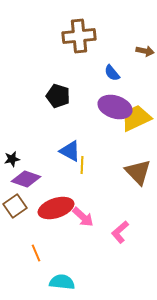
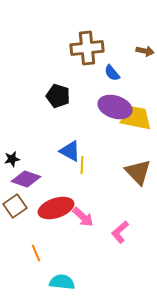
brown cross: moved 8 px right, 12 px down
yellow trapezoid: rotated 36 degrees clockwise
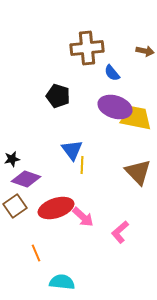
blue triangle: moved 2 px right, 1 px up; rotated 25 degrees clockwise
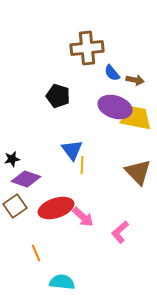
brown arrow: moved 10 px left, 29 px down
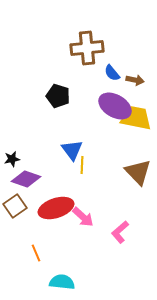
purple ellipse: moved 1 px up; rotated 12 degrees clockwise
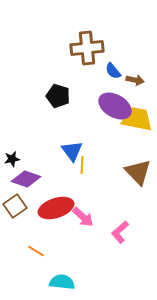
blue semicircle: moved 1 px right, 2 px up
yellow trapezoid: moved 1 px right, 1 px down
blue triangle: moved 1 px down
orange line: moved 2 px up; rotated 36 degrees counterclockwise
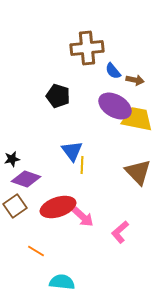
red ellipse: moved 2 px right, 1 px up
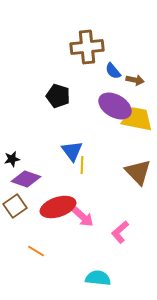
brown cross: moved 1 px up
cyan semicircle: moved 36 px right, 4 px up
